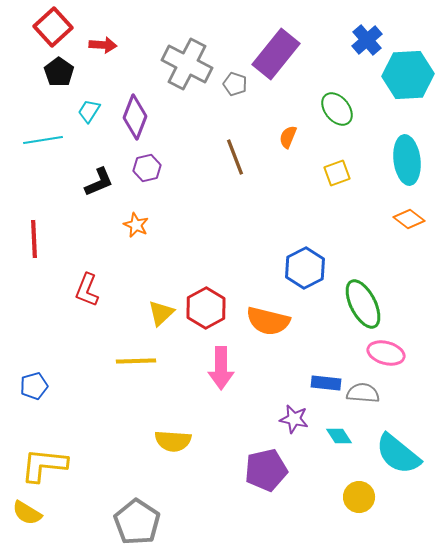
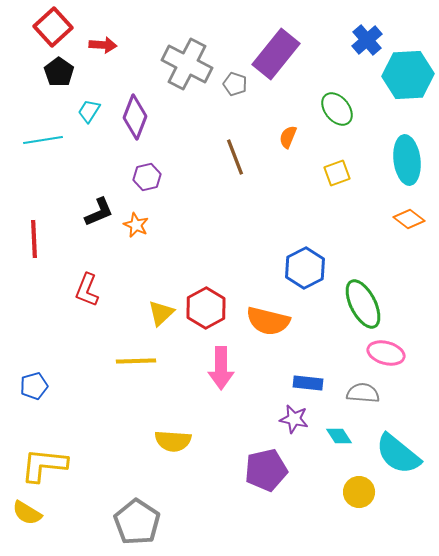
purple hexagon at (147, 168): moved 9 px down
black L-shape at (99, 182): moved 30 px down
blue rectangle at (326, 383): moved 18 px left
yellow circle at (359, 497): moved 5 px up
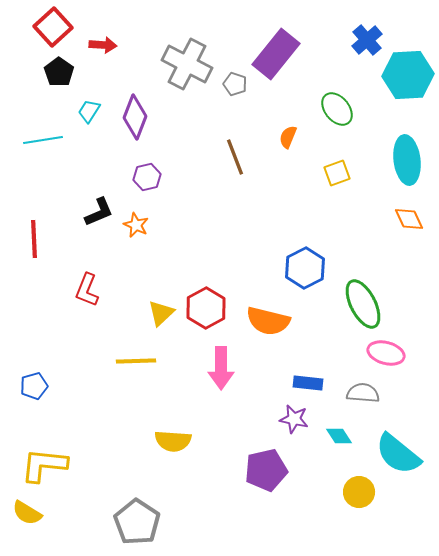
orange diamond at (409, 219): rotated 28 degrees clockwise
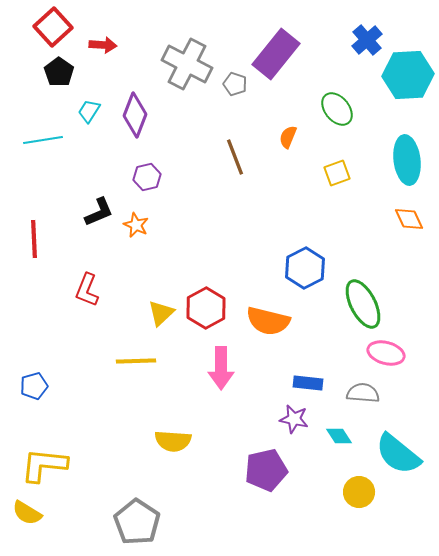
purple diamond at (135, 117): moved 2 px up
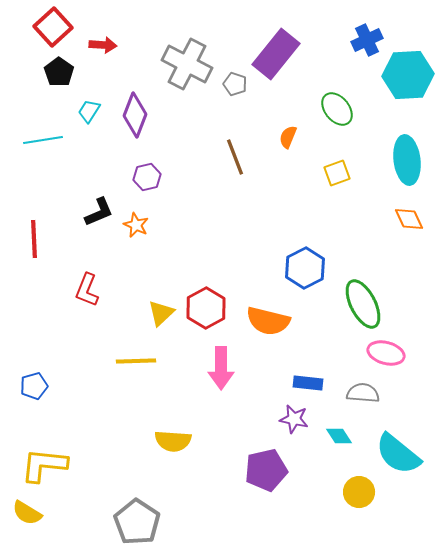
blue cross at (367, 40): rotated 16 degrees clockwise
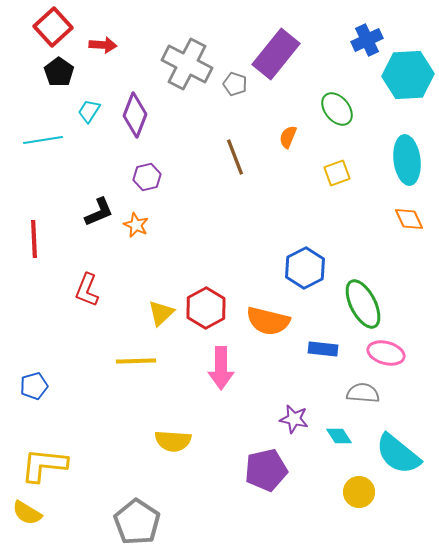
blue rectangle at (308, 383): moved 15 px right, 34 px up
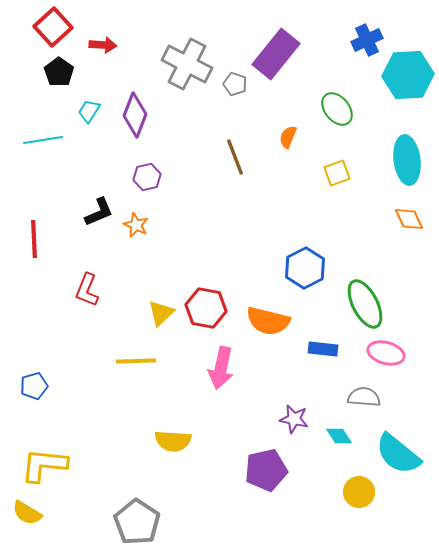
green ellipse at (363, 304): moved 2 px right
red hexagon at (206, 308): rotated 21 degrees counterclockwise
pink arrow at (221, 368): rotated 12 degrees clockwise
gray semicircle at (363, 393): moved 1 px right, 4 px down
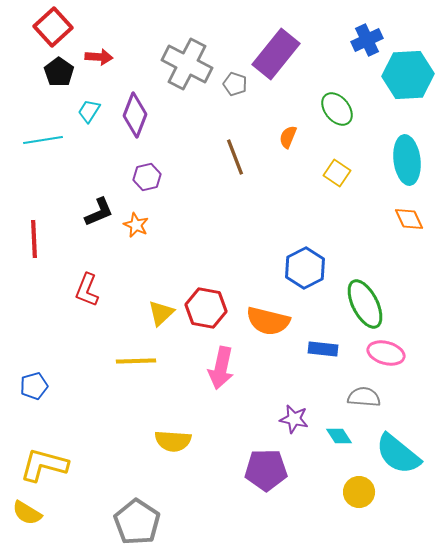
red arrow at (103, 45): moved 4 px left, 12 px down
yellow square at (337, 173): rotated 36 degrees counterclockwise
yellow L-shape at (44, 465): rotated 9 degrees clockwise
purple pentagon at (266, 470): rotated 12 degrees clockwise
